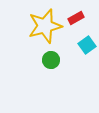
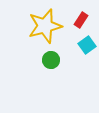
red rectangle: moved 5 px right, 2 px down; rotated 28 degrees counterclockwise
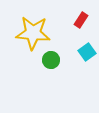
yellow star: moved 12 px left, 7 px down; rotated 20 degrees clockwise
cyan square: moved 7 px down
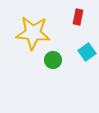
red rectangle: moved 3 px left, 3 px up; rotated 21 degrees counterclockwise
green circle: moved 2 px right
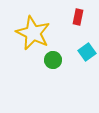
yellow star: rotated 20 degrees clockwise
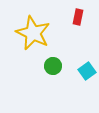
cyan square: moved 19 px down
green circle: moved 6 px down
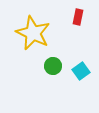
cyan square: moved 6 px left
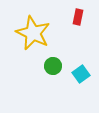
cyan square: moved 3 px down
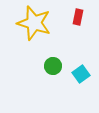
yellow star: moved 1 px right, 10 px up; rotated 8 degrees counterclockwise
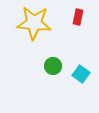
yellow star: rotated 12 degrees counterclockwise
cyan square: rotated 18 degrees counterclockwise
